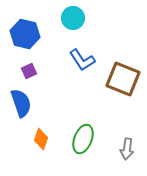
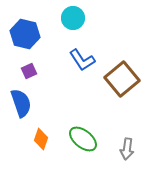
brown square: moved 1 px left; rotated 28 degrees clockwise
green ellipse: rotated 72 degrees counterclockwise
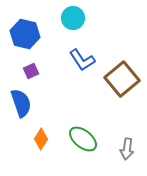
purple square: moved 2 px right
orange diamond: rotated 15 degrees clockwise
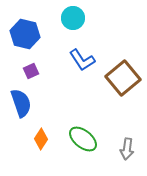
brown square: moved 1 px right, 1 px up
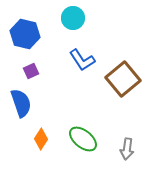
brown square: moved 1 px down
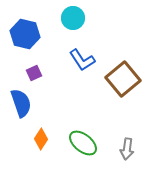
purple square: moved 3 px right, 2 px down
green ellipse: moved 4 px down
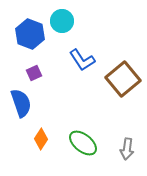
cyan circle: moved 11 px left, 3 px down
blue hexagon: moved 5 px right; rotated 8 degrees clockwise
